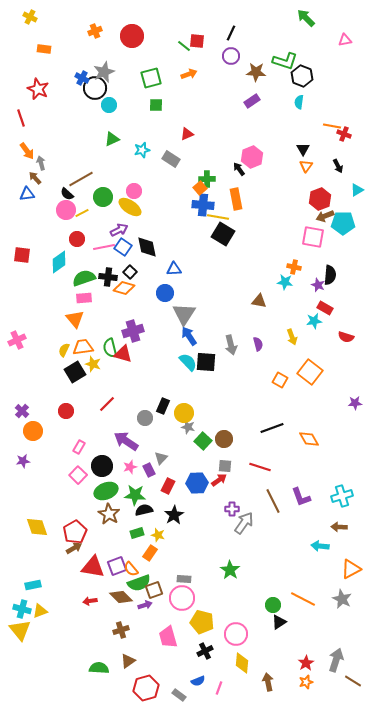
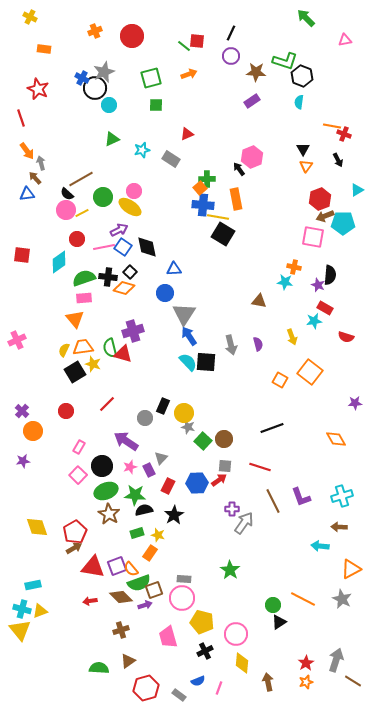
black arrow at (338, 166): moved 6 px up
orange diamond at (309, 439): moved 27 px right
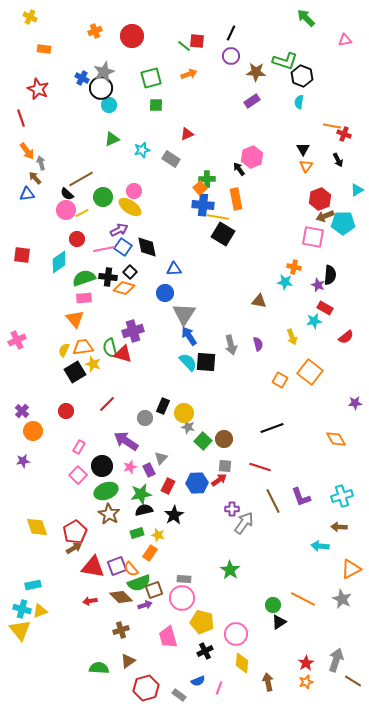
black circle at (95, 88): moved 6 px right
pink line at (104, 247): moved 2 px down
red semicircle at (346, 337): rotated 56 degrees counterclockwise
green star at (135, 495): moved 6 px right, 1 px up; rotated 15 degrees counterclockwise
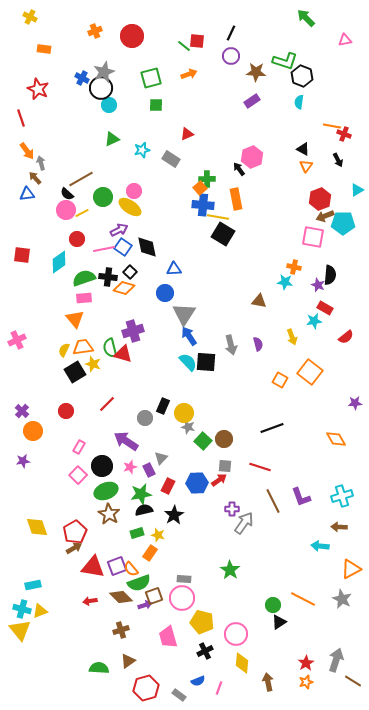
black triangle at (303, 149): rotated 32 degrees counterclockwise
brown square at (154, 590): moved 6 px down
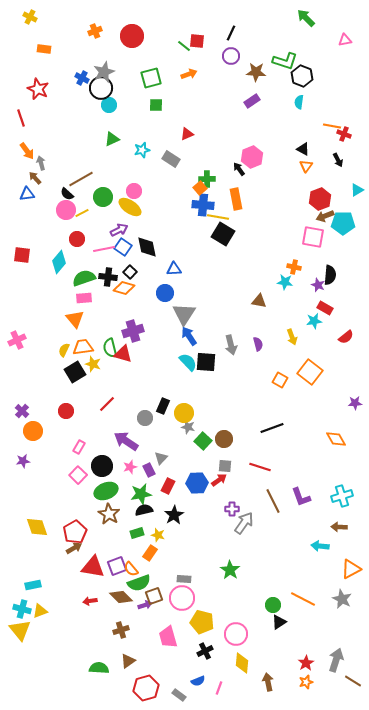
cyan diamond at (59, 262): rotated 15 degrees counterclockwise
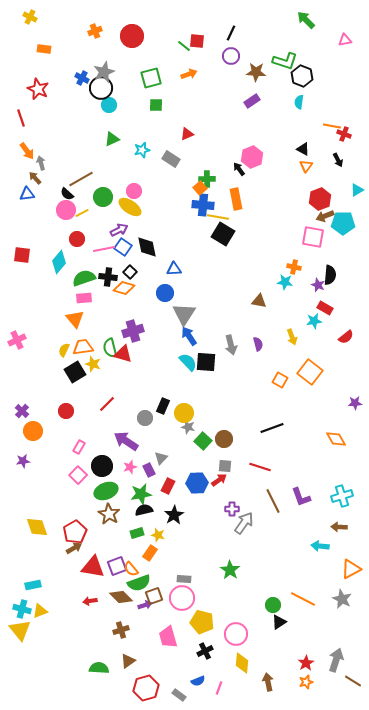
green arrow at (306, 18): moved 2 px down
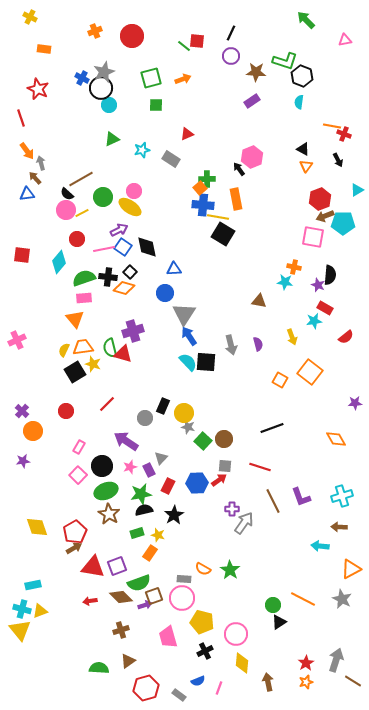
orange arrow at (189, 74): moved 6 px left, 5 px down
orange semicircle at (131, 569): moved 72 px right; rotated 21 degrees counterclockwise
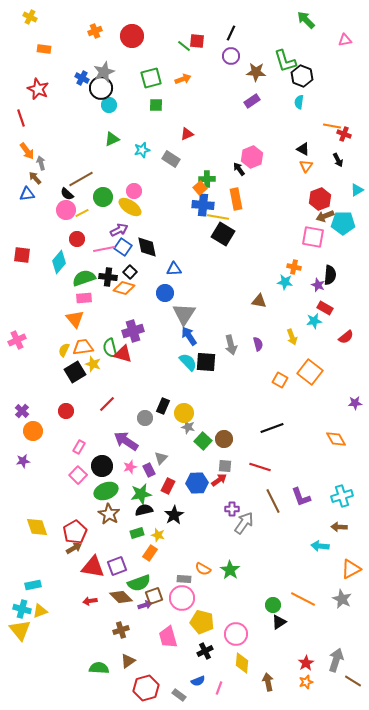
green L-shape at (285, 61): rotated 55 degrees clockwise
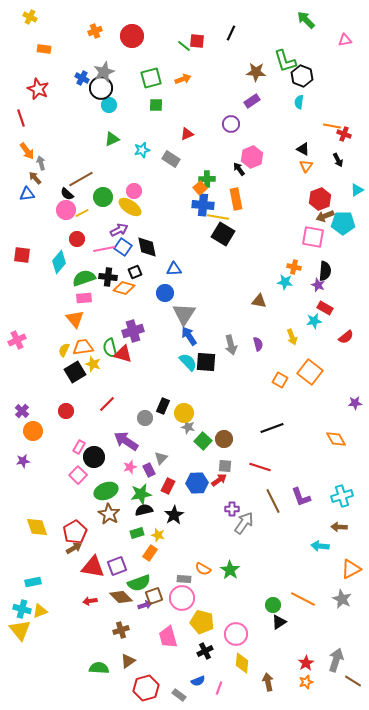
purple circle at (231, 56): moved 68 px down
black square at (130, 272): moved 5 px right; rotated 24 degrees clockwise
black semicircle at (330, 275): moved 5 px left, 4 px up
black circle at (102, 466): moved 8 px left, 9 px up
cyan rectangle at (33, 585): moved 3 px up
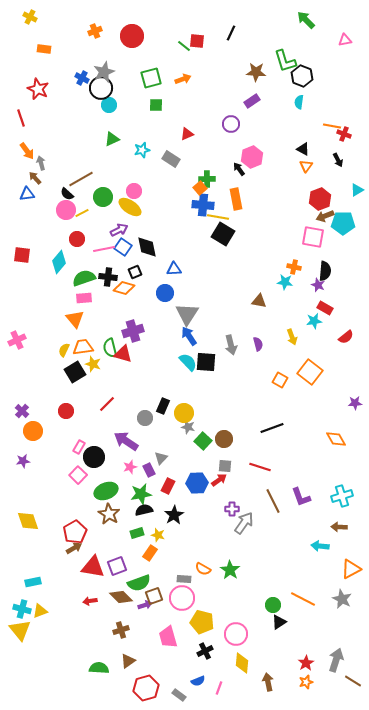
gray triangle at (184, 314): moved 3 px right
yellow diamond at (37, 527): moved 9 px left, 6 px up
